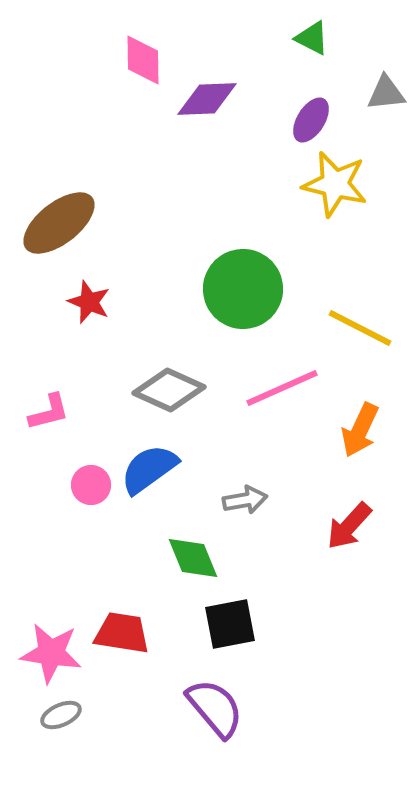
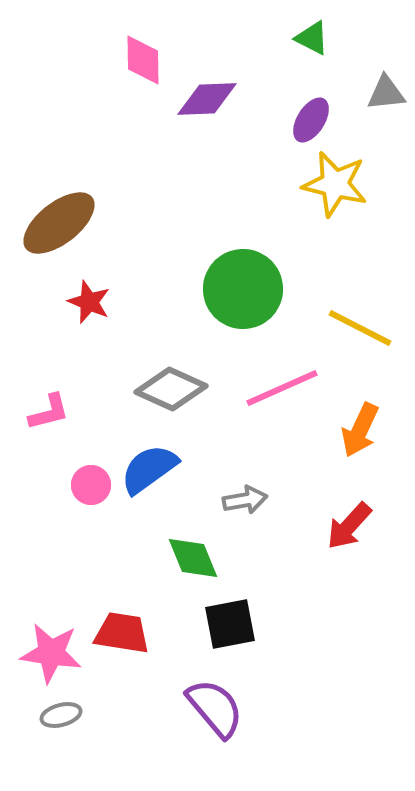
gray diamond: moved 2 px right, 1 px up
gray ellipse: rotated 9 degrees clockwise
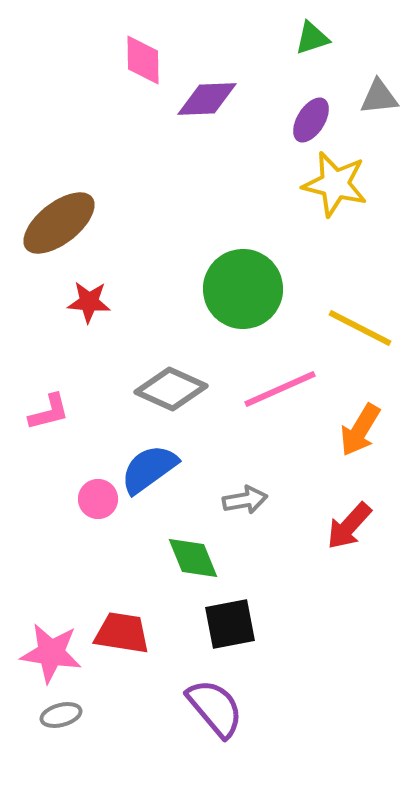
green triangle: rotated 45 degrees counterclockwise
gray triangle: moved 7 px left, 4 px down
red star: rotated 18 degrees counterclockwise
pink line: moved 2 px left, 1 px down
orange arrow: rotated 6 degrees clockwise
pink circle: moved 7 px right, 14 px down
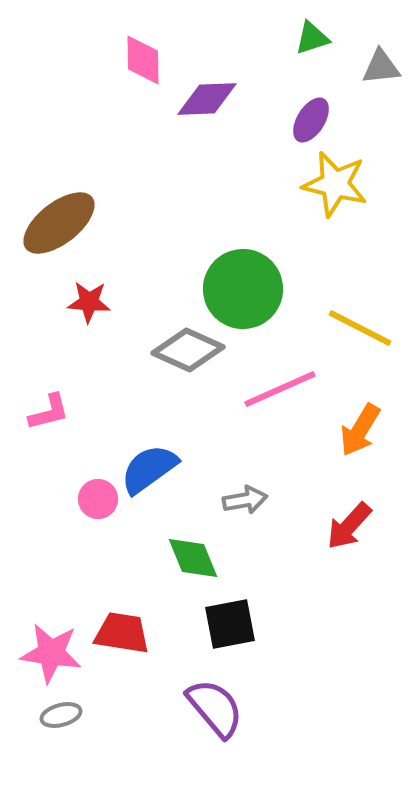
gray triangle: moved 2 px right, 30 px up
gray diamond: moved 17 px right, 39 px up
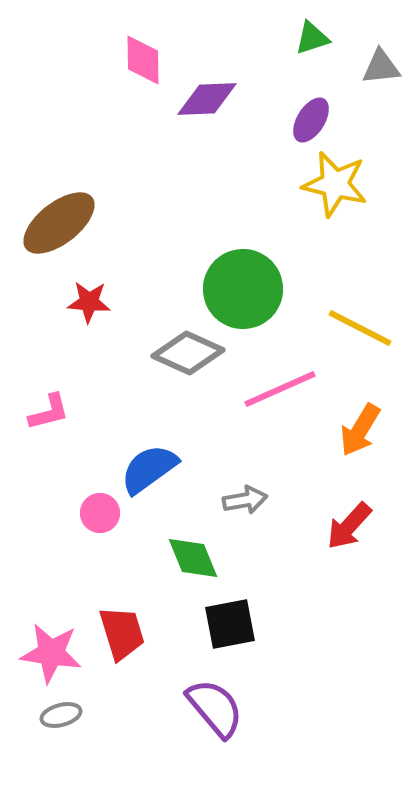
gray diamond: moved 3 px down
pink circle: moved 2 px right, 14 px down
red trapezoid: rotated 64 degrees clockwise
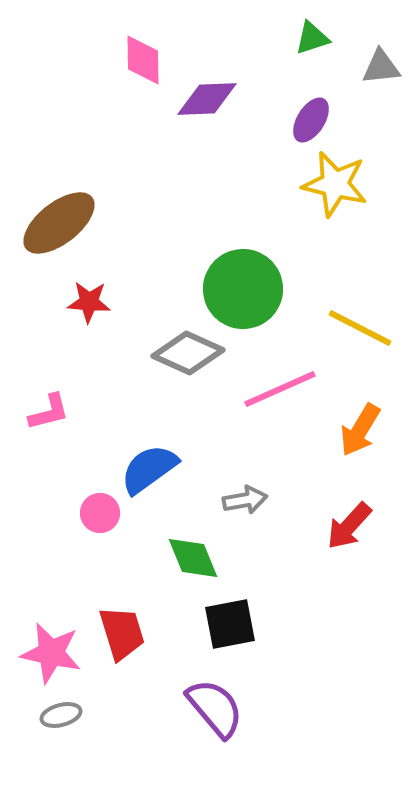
pink star: rotated 4 degrees clockwise
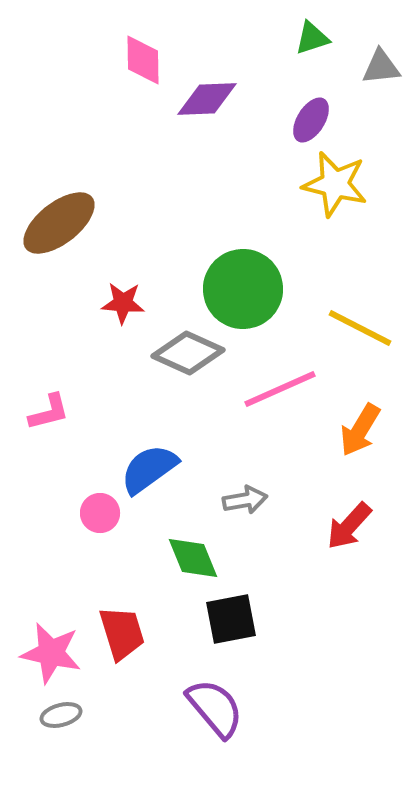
red star: moved 34 px right, 1 px down
black square: moved 1 px right, 5 px up
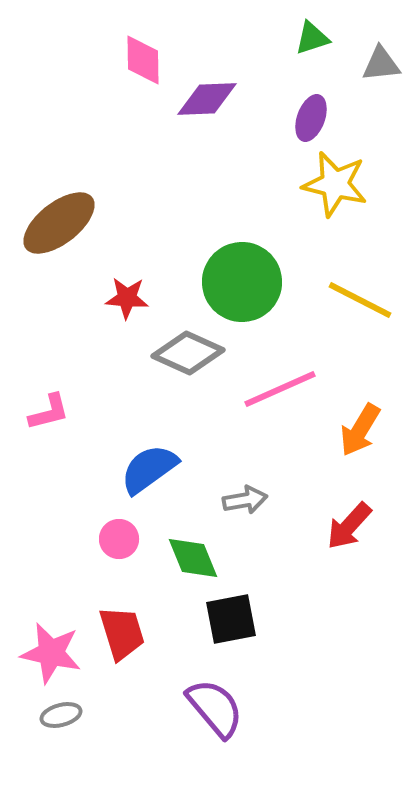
gray triangle: moved 3 px up
purple ellipse: moved 2 px up; rotated 12 degrees counterclockwise
green circle: moved 1 px left, 7 px up
red star: moved 4 px right, 5 px up
yellow line: moved 28 px up
pink circle: moved 19 px right, 26 px down
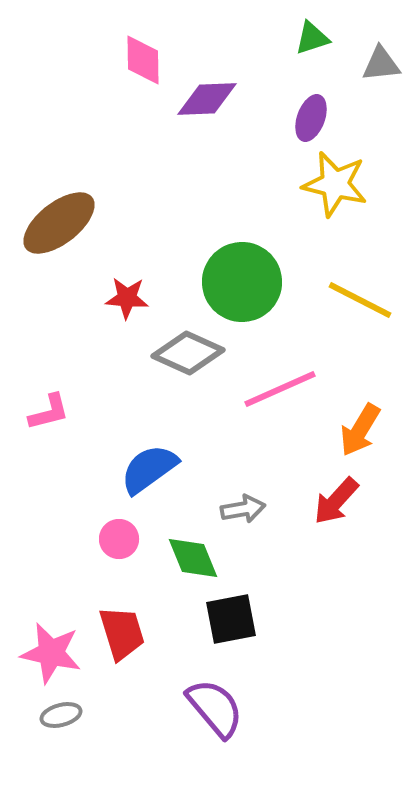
gray arrow: moved 2 px left, 9 px down
red arrow: moved 13 px left, 25 px up
